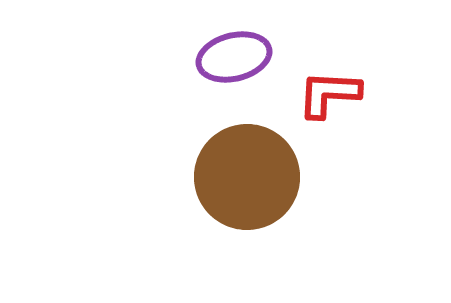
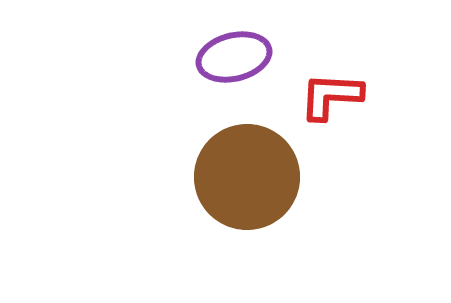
red L-shape: moved 2 px right, 2 px down
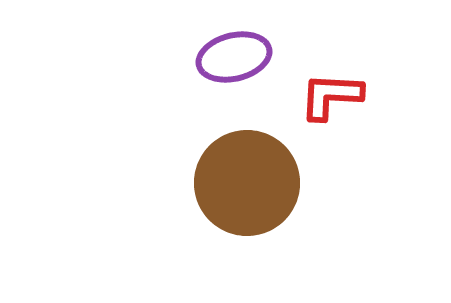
brown circle: moved 6 px down
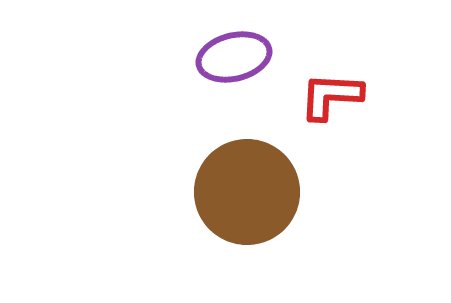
brown circle: moved 9 px down
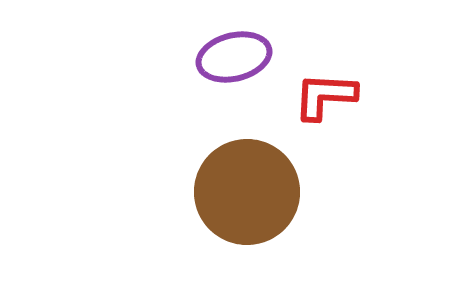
red L-shape: moved 6 px left
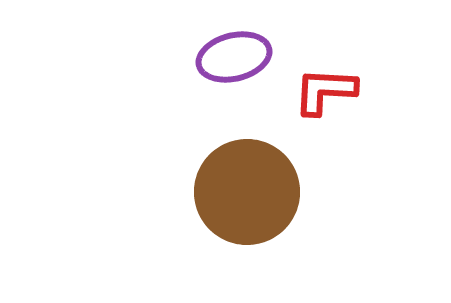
red L-shape: moved 5 px up
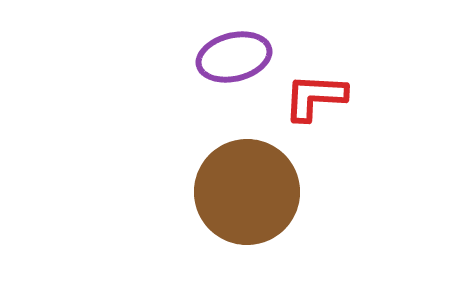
red L-shape: moved 10 px left, 6 px down
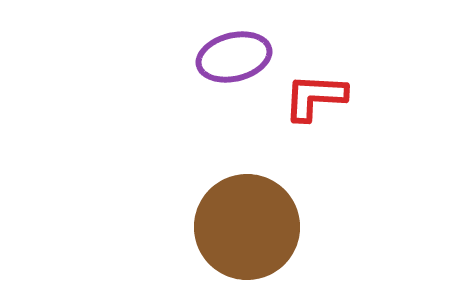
brown circle: moved 35 px down
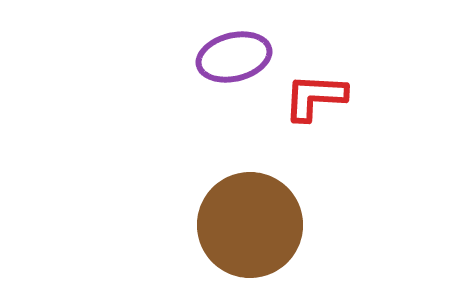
brown circle: moved 3 px right, 2 px up
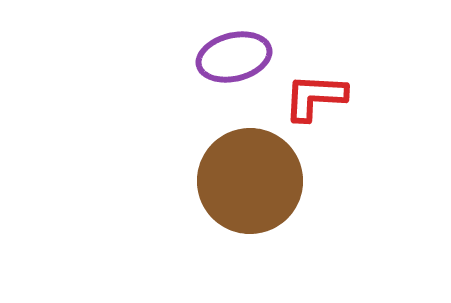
brown circle: moved 44 px up
